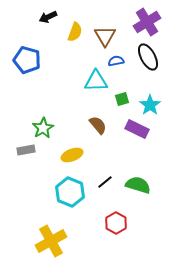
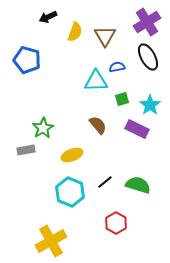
blue semicircle: moved 1 px right, 6 px down
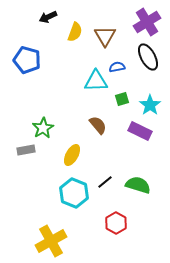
purple rectangle: moved 3 px right, 2 px down
yellow ellipse: rotated 40 degrees counterclockwise
cyan hexagon: moved 4 px right, 1 px down
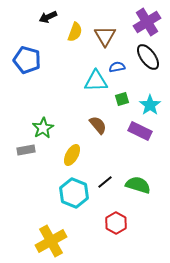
black ellipse: rotated 8 degrees counterclockwise
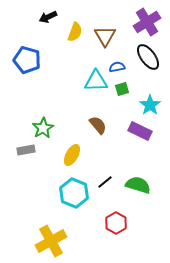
green square: moved 10 px up
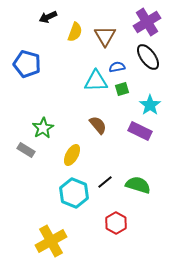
blue pentagon: moved 4 px down
gray rectangle: rotated 42 degrees clockwise
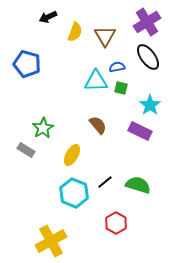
green square: moved 1 px left, 1 px up; rotated 32 degrees clockwise
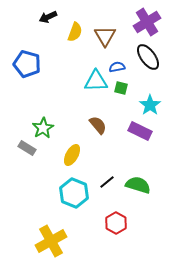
gray rectangle: moved 1 px right, 2 px up
black line: moved 2 px right
